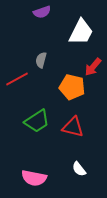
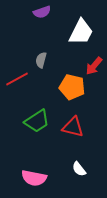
red arrow: moved 1 px right, 1 px up
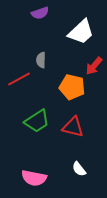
purple semicircle: moved 2 px left, 1 px down
white trapezoid: rotated 20 degrees clockwise
gray semicircle: rotated 14 degrees counterclockwise
red line: moved 2 px right
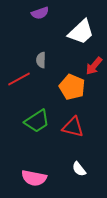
orange pentagon: rotated 10 degrees clockwise
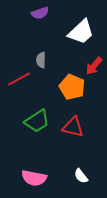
white semicircle: moved 2 px right, 7 px down
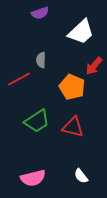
pink semicircle: moved 1 px left; rotated 25 degrees counterclockwise
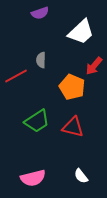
red line: moved 3 px left, 3 px up
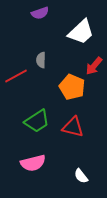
pink semicircle: moved 15 px up
